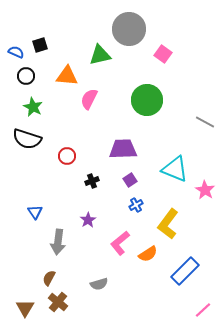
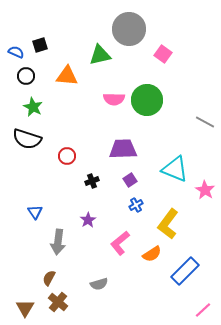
pink semicircle: moved 25 px right; rotated 115 degrees counterclockwise
orange semicircle: moved 4 px right
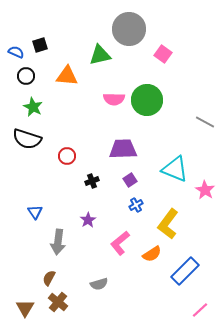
pink line: moved 3 px left
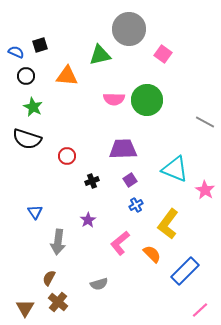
orange semicircle: rotated 102 degrees counterclockwise
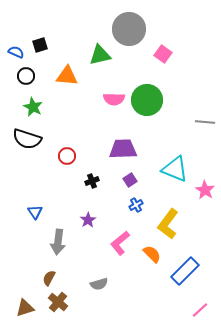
gray line: rotated 24 degrees counterclockwise
brown triangle: rotated 42 degrees clockwise
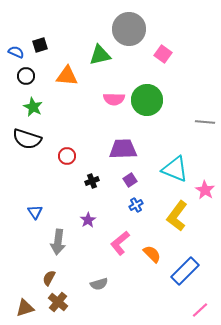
yellow L-shape: moved 9 px right, 8 px up
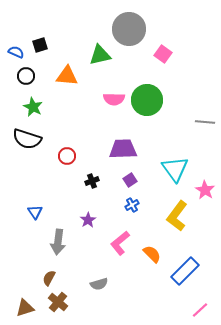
cyan triangle: rotated 32 degrees clockwise
blue cross: moved 4 px left
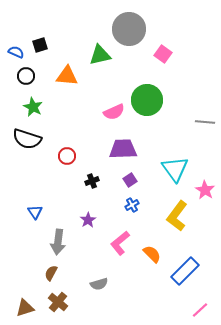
pink semicircle: moved 13 px down; rotated 25 degrees counterclockwise
brown semicircle: moved 2 px right, 5 px up
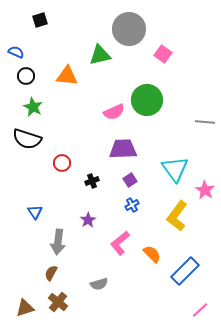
black square: moved 25 px up
red circle: moved 5 px left, 7 px down
